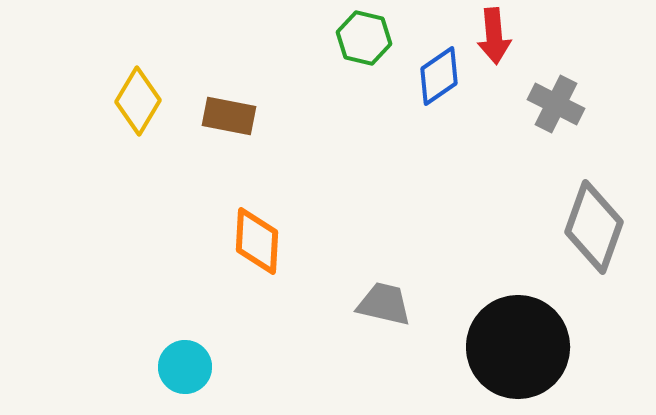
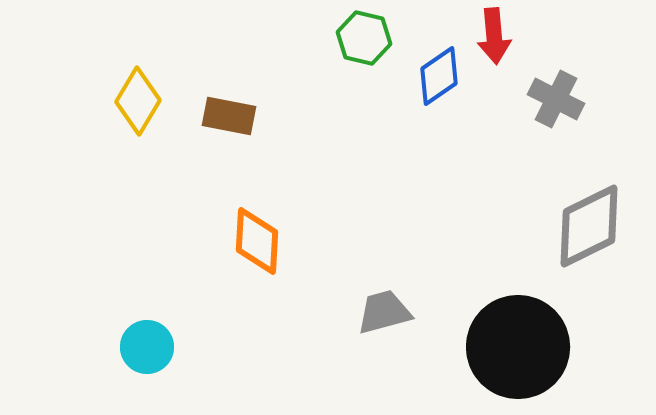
gray cross: moved 5 px up
gray diamond: moved 5 px left, 1 px up; rotated 44 degrees clockwise
gray trapezoid: moved 8 px down; rotated 28 degrees counterclockwise
cyan circle: moved 38 px left, 20 px up
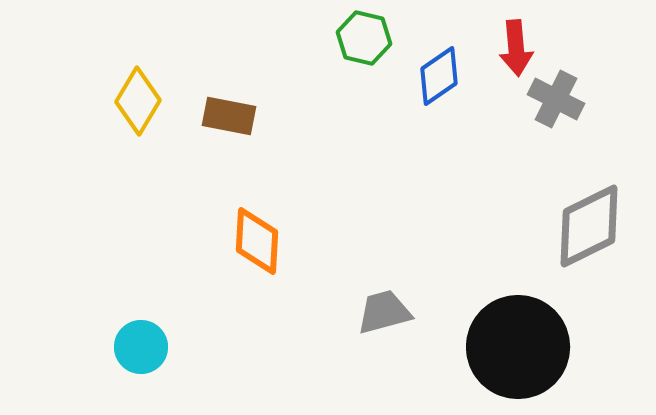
red arrow: moved 22 px right, 12 px down
cyan circle: moved 6 px left
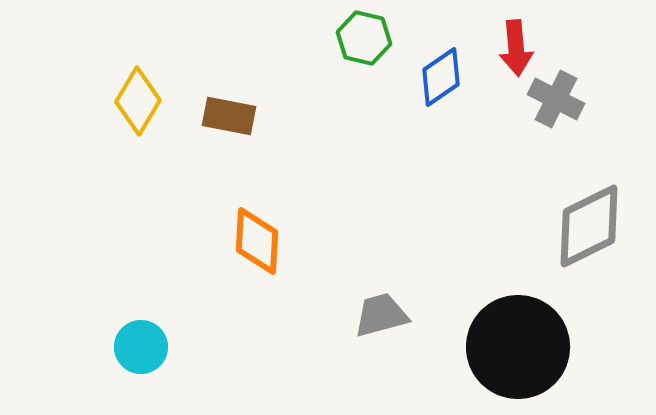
blue diamond: moved 2 px right, 1 px down
gray trapezoid: moved 3 px left, 3 px down
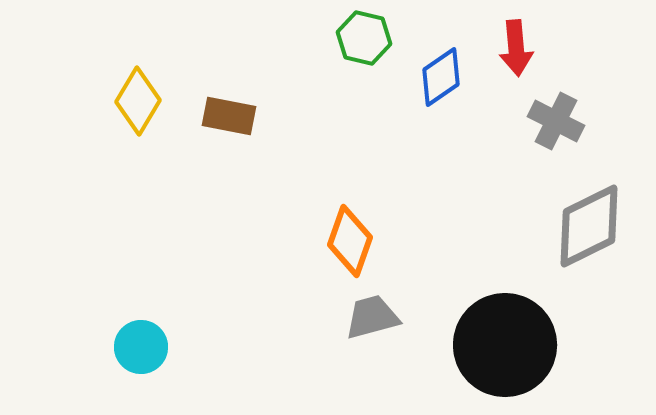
gray cross: moved 22 px down
orange diamond: moved 93 px right; rotated 16 degrees clockwise
gray trapezoid: moved 9 px left, 2 px down
black circle: moved 13 px left, 2 px up
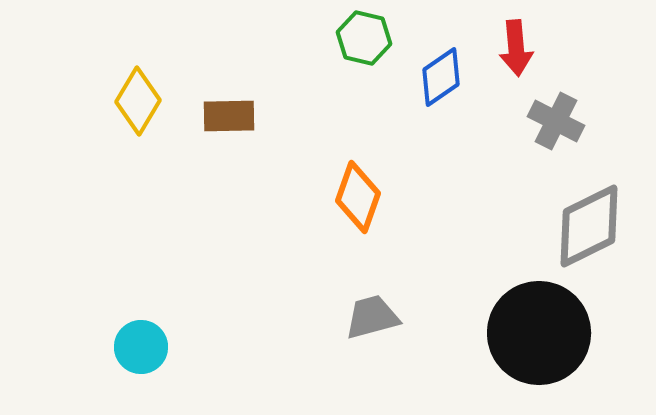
brown rectangle: rotated 12 degrees counterclockwise
orange diamond: moved 8 px right, 44 px up
black circle: moved 34 px right, 12 px up
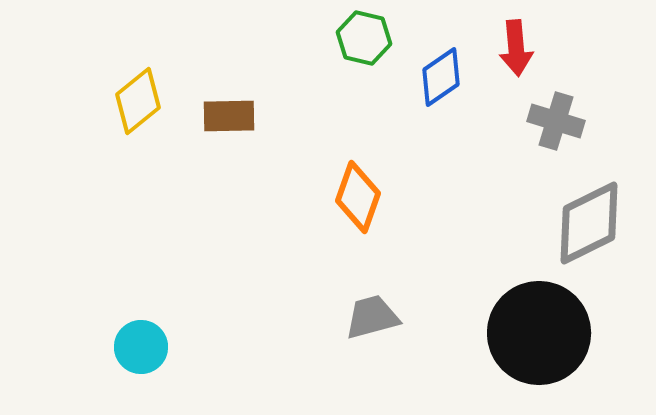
yellow diamond: rotated 20 degrees clockwise
gray cross: rotated 10 degrees counterclockwise
gray diamond: moved 3 px up
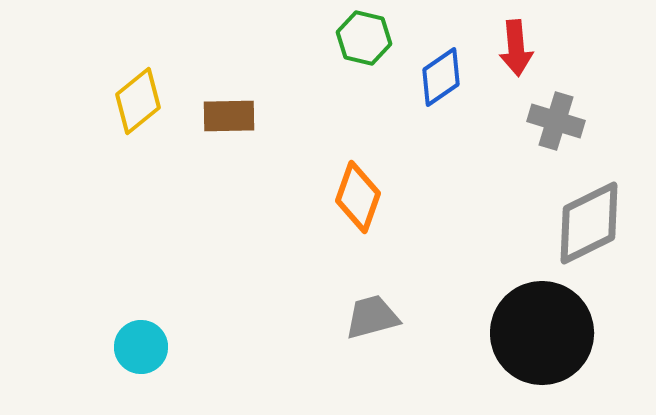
black circle: moved 3 px right
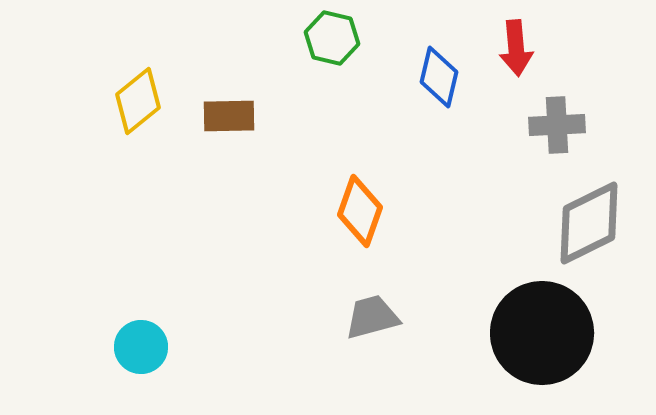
green hexagon: moved 32 px left
blue diamond: moved 2 px left; rotated 42 degrees counterclockwise
gray cross: moved 1 px right, 4 px down; rotated 20 degrees counterclockwise
orange diamond: moved 2 px right, 14 px down
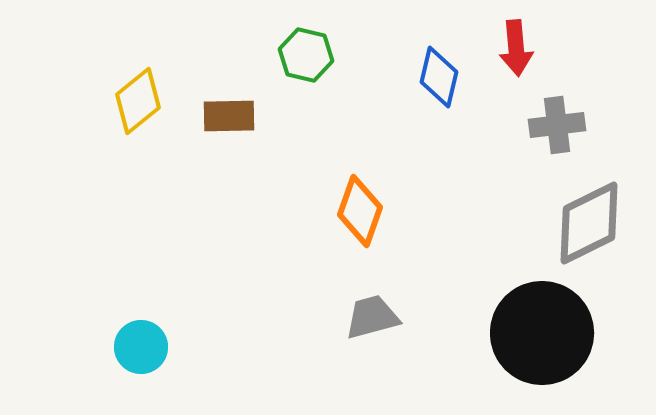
green hexagon: moved 26 px left, 17 px down
gray cross: rotated 4 degrees counterclockwise
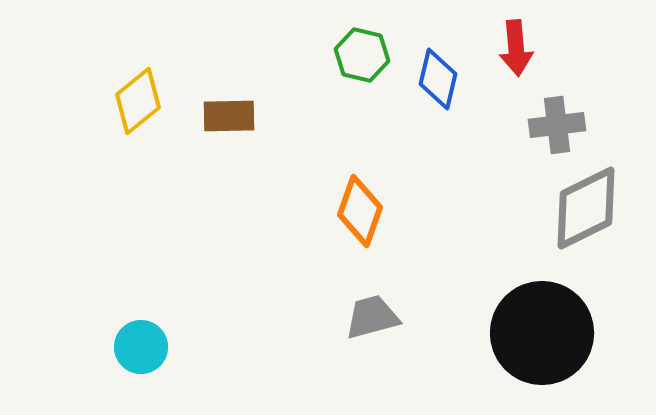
green hexagon: moved 56 px right
blue diamond: moved 1 px left, 2 px down
gray diamond: moved 3 px left, 15 px up
